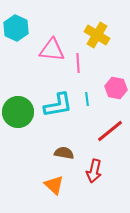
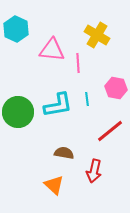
cyan hexagon: moved 1 px down
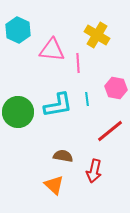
cyan hexagon: moved 2 px right, 1 px down
brown semicircle: moved 1 px left, 3 px down
